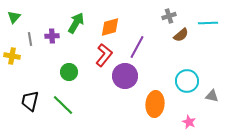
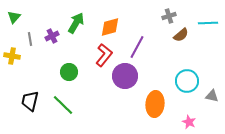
purple cross: rotated 24 degrees counterclockwise
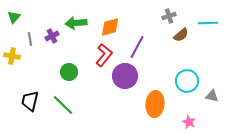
green arrow: rotated 125 degrees counterclockwise
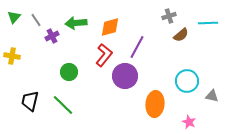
gray line: moved 6 px right, 19 px up; rotated 24 degrees counterclockwise
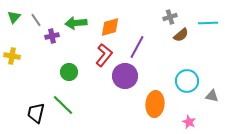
gray cross: moved 1 px right, 1 px down
purple cross: rotated 16 degrees clockwise
black trapezoid: moved 6 px right, 12 px down
